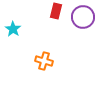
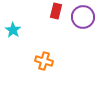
cyan star: moved 1 px down
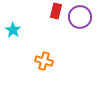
purple circle: moved 3 px left
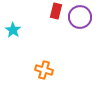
orange cross: moved 9 px down
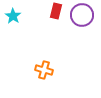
purple circle: moved 2 px right, 2 px up
cyan star: moved 14 px up
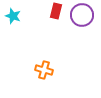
cyan star: rotated 14 degrees counterclockwise
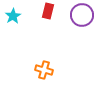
red rectangle: moved 8 px left
cyan star: rotated 21 degrees clockwise
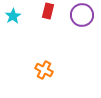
orange cross: rotated 12 degrees clockwise
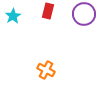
purple circle: moved 2 px right, 1 px up
orange cross: moved 2 px right
